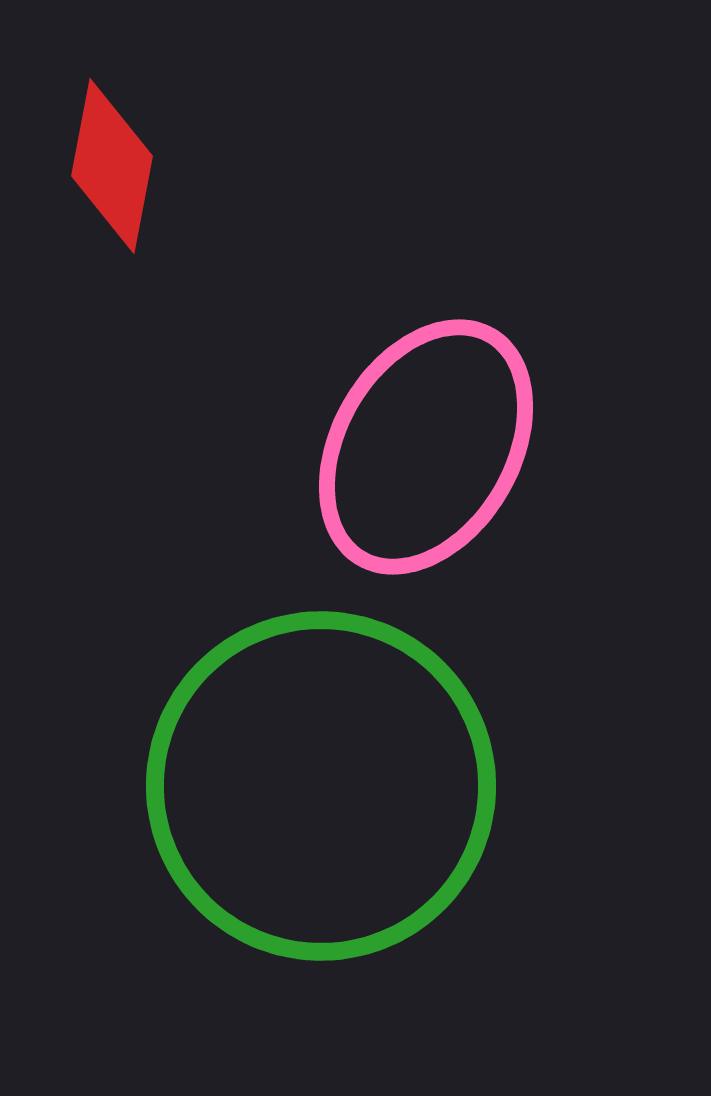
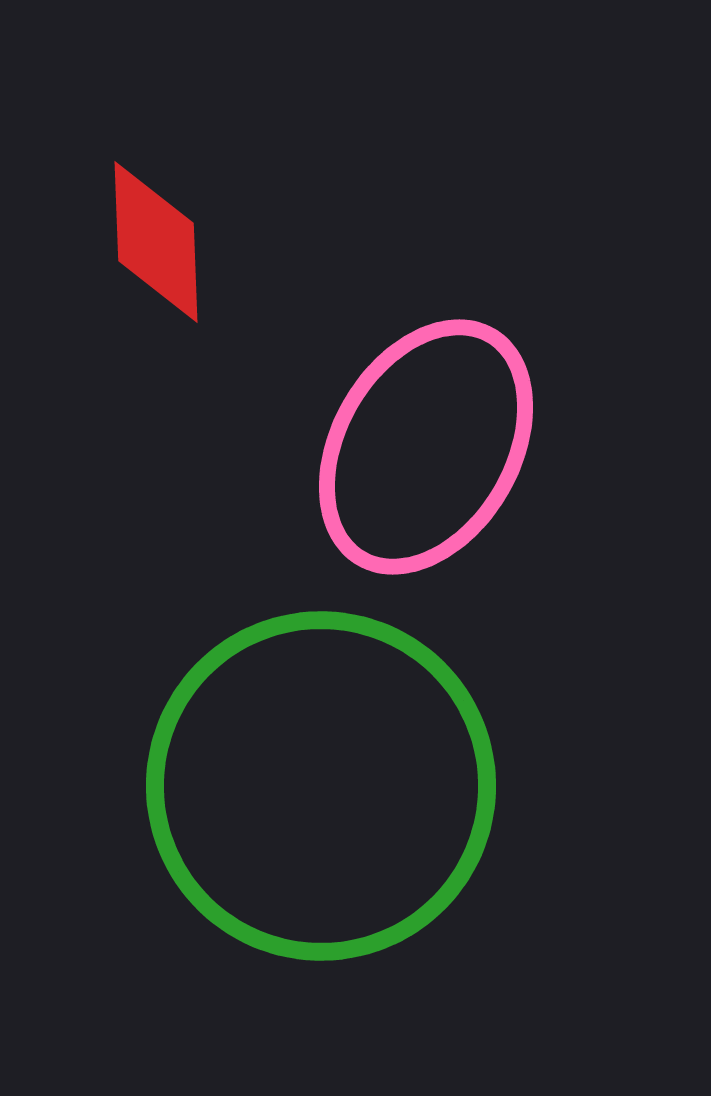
red diamond: moved 44 px right, 76 px down; rotated 13 degrees counterclockwise
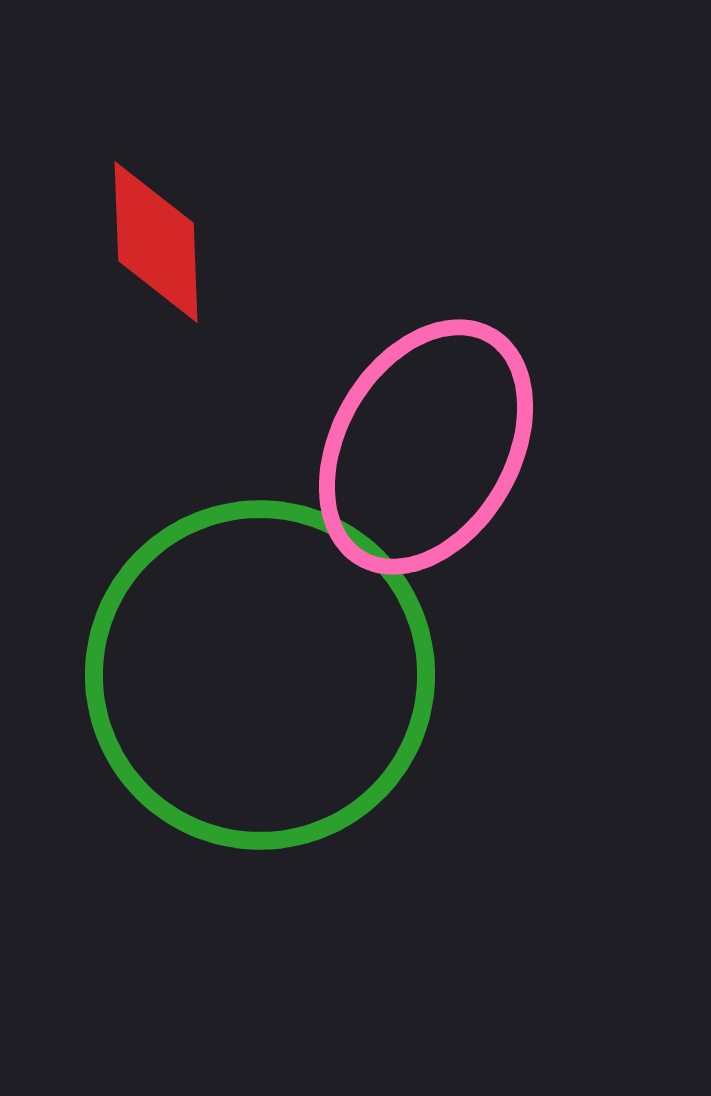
green circle: moved 61 px left, 111 px up
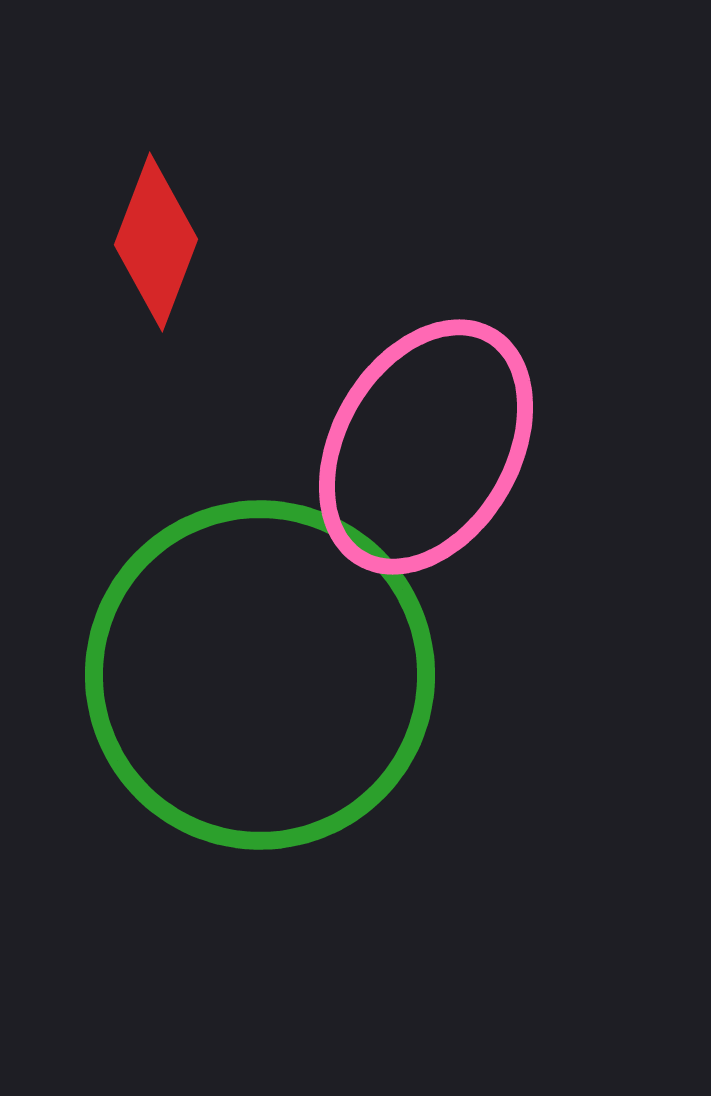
red diamond: rotated 23 degrees clockwise
